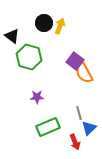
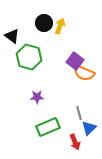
orange semicircle: rotated 40 degrees counterclockwise
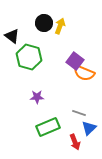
gray line: rotated 56 degrees counterclockwise
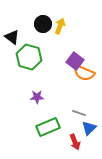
black circle: moved 1 px left, 1 px down
black triangle: moved 1 px down
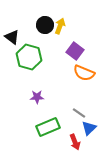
black circle: moved 2 px right, 1 px down
purple square: moved 10 px up
gray line: rotated 16 degrees clockwise
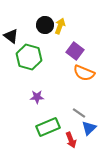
black triangle: moved 1 px left, 1 px up
red arrow: moved 4 px left, 2 px up
